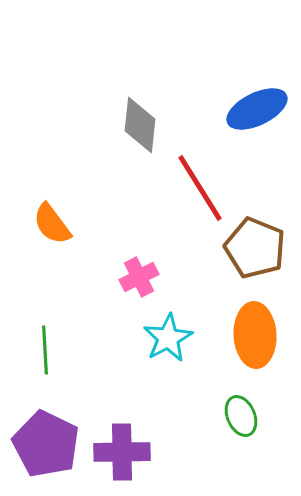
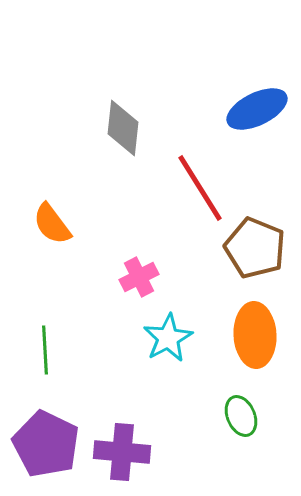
gray diamond: moved 17 px left, 3 px down
purple cross: rotated 6 degrees clockwise
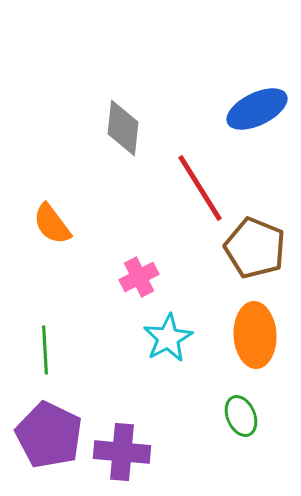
purple pentagon: moved 3 px right, 9 px up
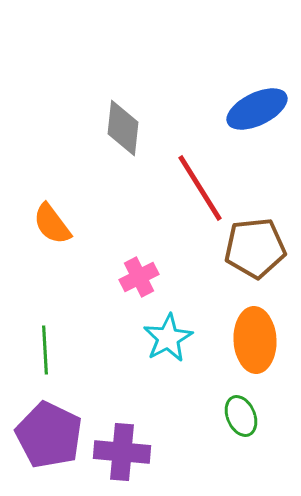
brown pentagon: rotated 28 degrees counterclockwise
orange ellipse: moved 5 px down
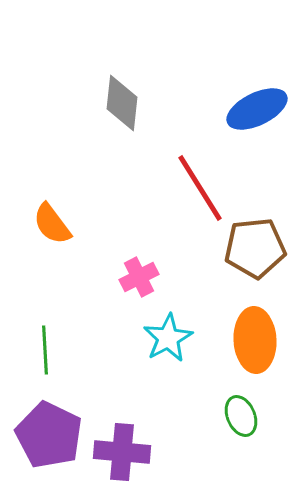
gray diamond: moved 1 px left, 25 px up
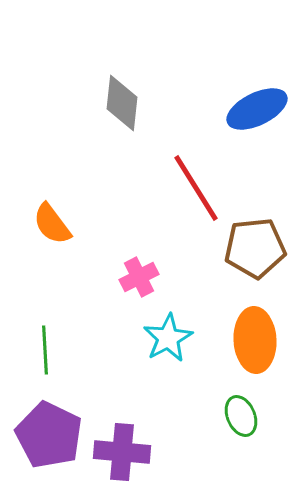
red line: moved 4 px left
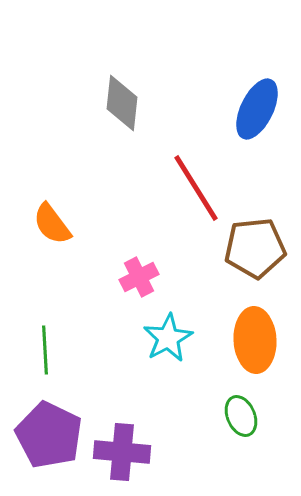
blue ellipse: rotated 38 degrees counterclockwise
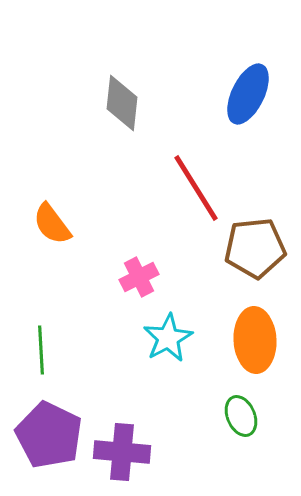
blue ellipse: moved 9 px left, 15 px up
green line: moved 4 px left
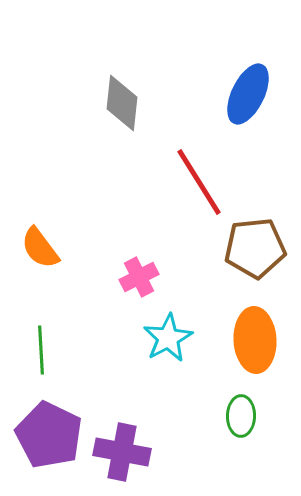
red line: moved 3 px right, 6 px up
orange semicircle: moved 12 px left, 24 px down
green ellipse: rotated 24 degrees clockwise
purple cross: rotated 6 degrees clockwise
